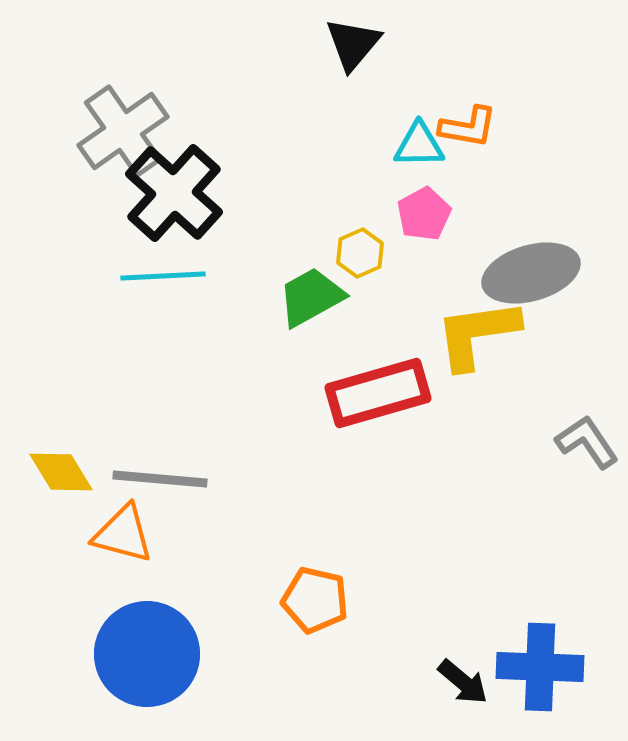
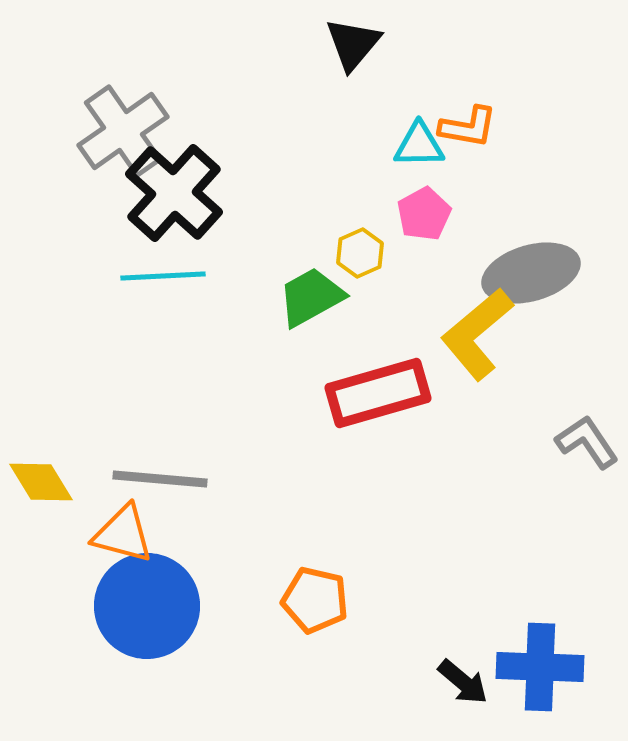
yellow L-shape: rotated 32 degrees counterclockwise
yellow diamond: moved 20 px left, 10 px down
blue circle: moved 48 px up
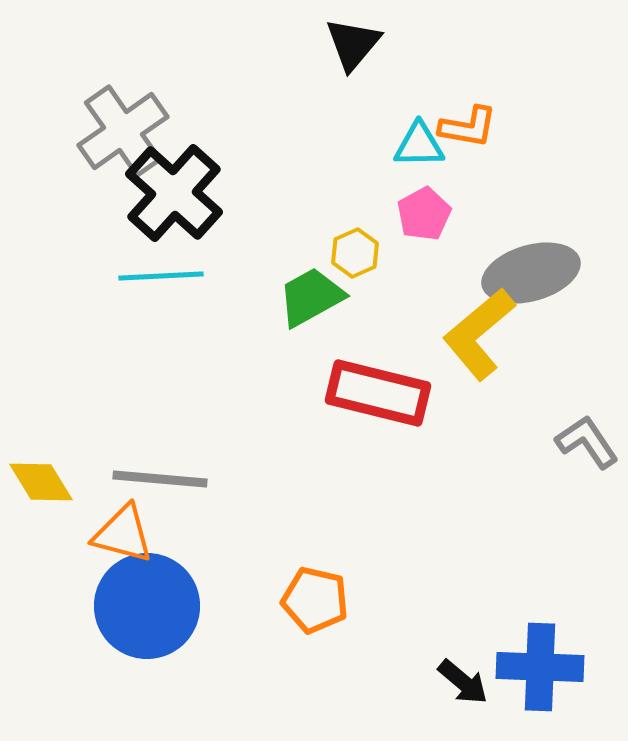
yellow hexagon: moved 5 px left
cyan line: moved 2 px left
yellow L-shape: moved 2 px right
red rectangle: rotated 30 degrees clockwise
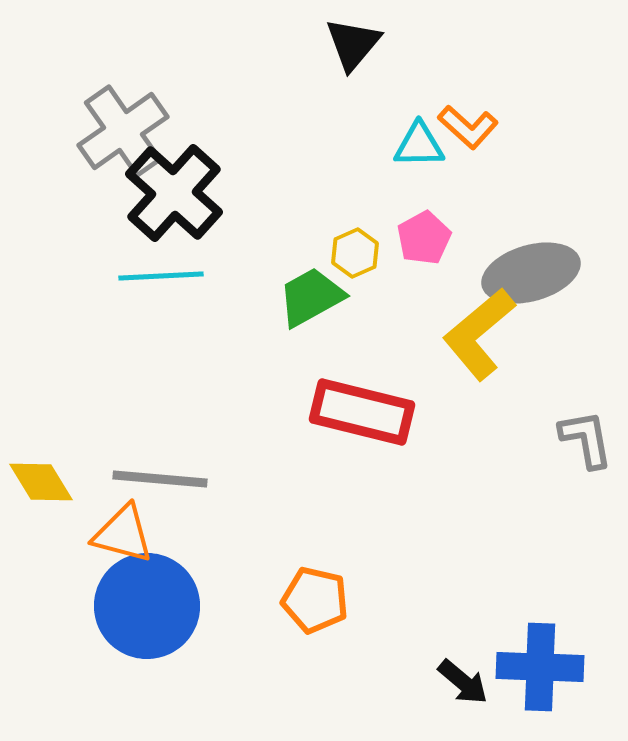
orange L-shape: rotated 32 degrees clockwise
pink pentagon: moved 24 px down
red rectangle: moved 16 px left, 19 px down
gray L-shape: moved 1 px left, 3 px up; rotated 24 degrees clockwise
